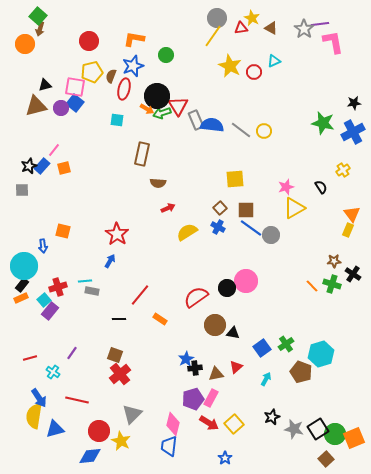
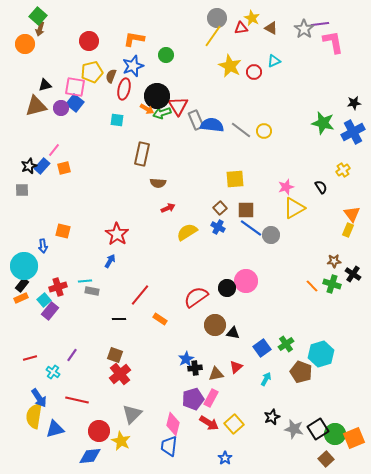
purple line at (72, 353): moved 2 px down
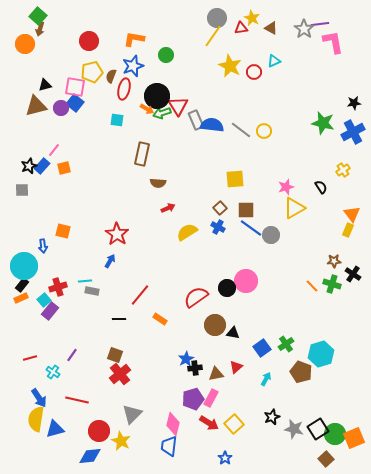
yellow semicircle at (34, 416): moved 2 px right, 3 px down
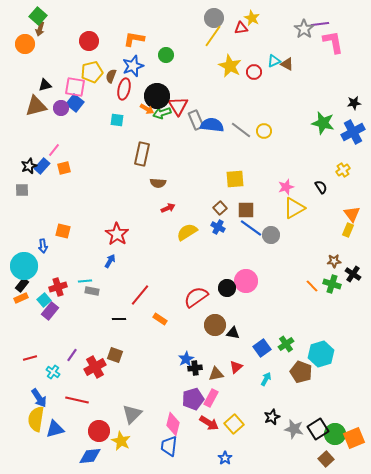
gray circle at (217, 18): moved 3 px left
brown triangle at (271, 28): moved 16 px right, 36 px down
red cross at (120, 374): moved 25 px left, 7 px up; rotated 10 degrees clockwise
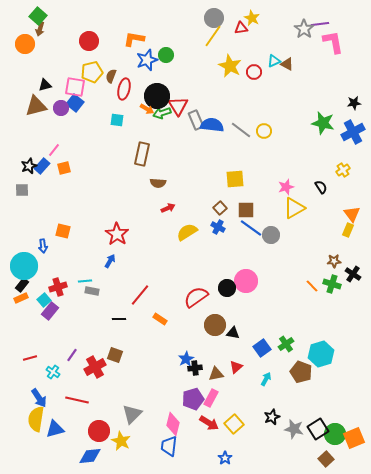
blue star at (133, 66): moved 14 px right, 6 px up
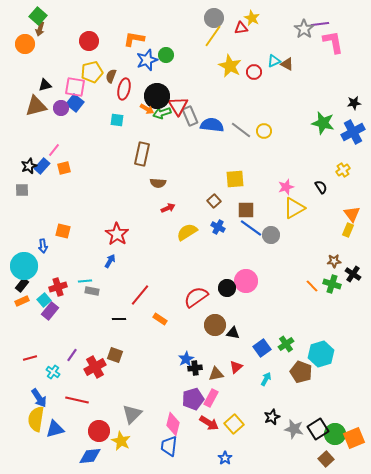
gray rectangle at (196, 120): moved 6 px left, 4 px up
brown square at (220, 208): moved 6 px left, 7 px up
orange rectangle at (21, 298): moved 1 px right, 3 px down
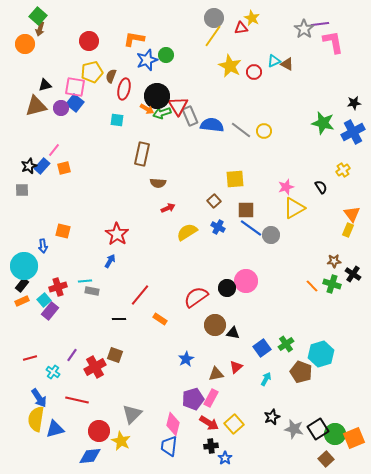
black cross at (195, 368): moved 16 px right, 78 px down
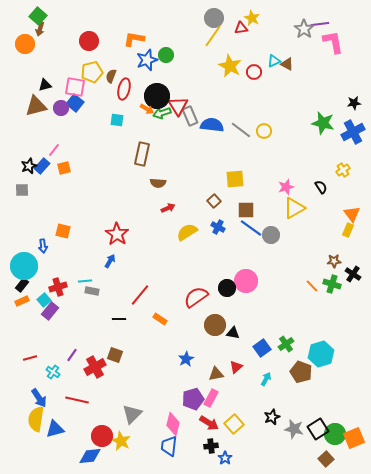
red circle at (99, 431): moved 3 px right, 5 px down
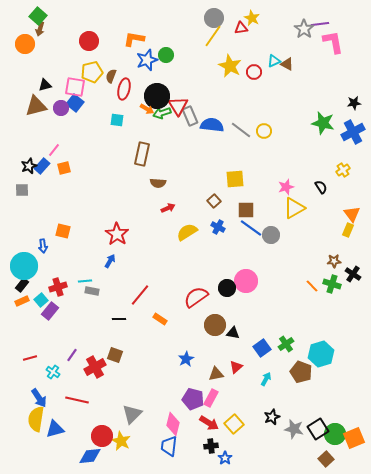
cyan square at (44, 300): moved 3 px left
purple pentagon at (193, 399): rotated 30 degrees clockwise
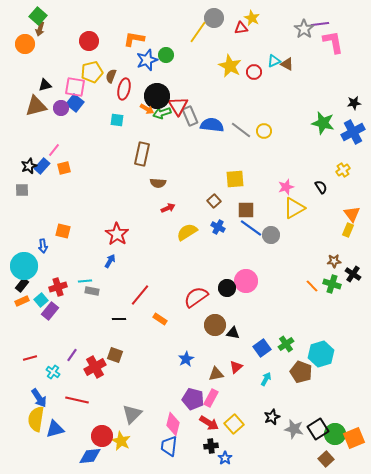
yellow line at (213, 36): moved 15 px left, 4 px up
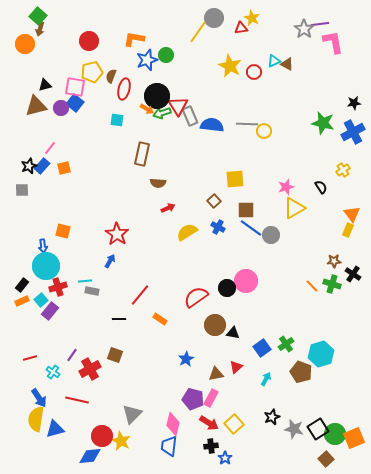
gray line at (241, 130): moved 6 px right, 6 px up; rotated 35 degrees counterclockwise
pink line at (54, 150): moved 4 px left, 2 px up
cyan circle at (24, 266): moved 22 px right
red cross at (95, 367): moved 5 px left, 2 px down
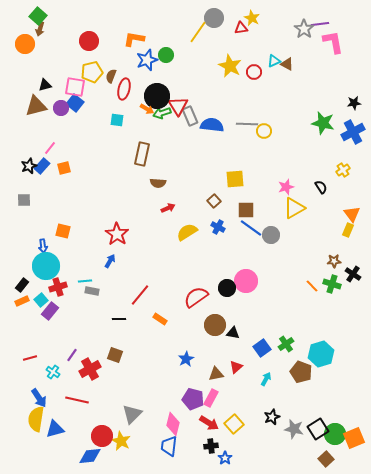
gray square at (22, 190): moved 2 px right, 10 px down
